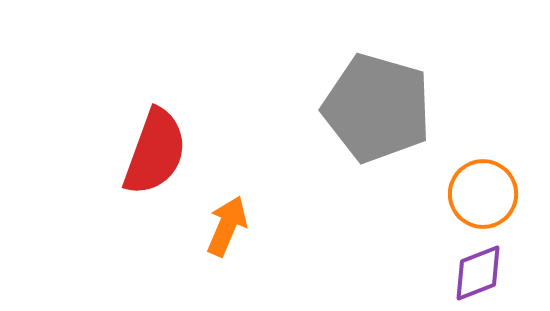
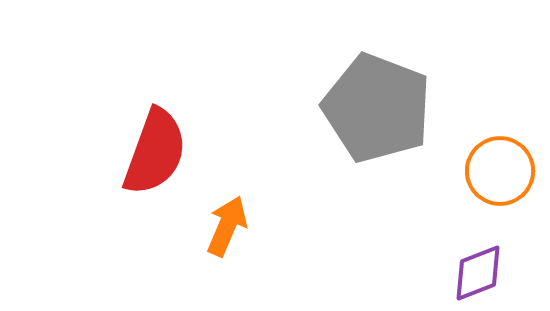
gray pentagon: rotated 5 degrees clockwise
orange circle: moved 17 px right, 23 px up
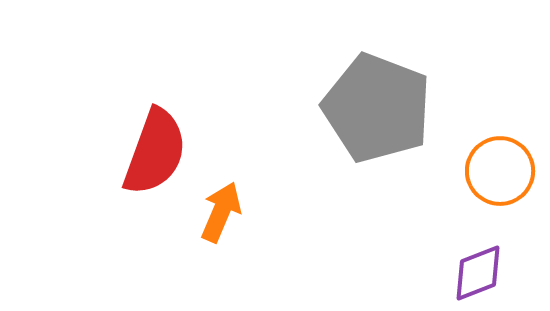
orange arrow: moved 6 px left, 14 px up
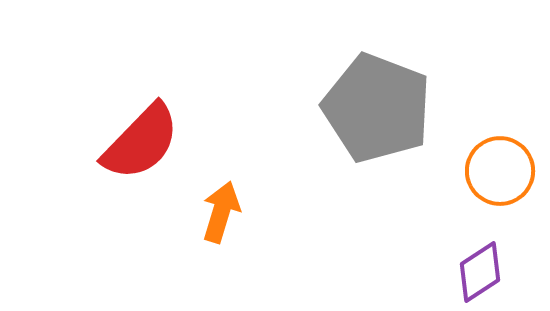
red semicircle: moved 14 px left, 10 px up; rotated 24 degrees clockwise
orange arrow: rotated 6 degrees counterclockwise
purple diamond: moved 2 px right, 1 px up; rotated 12 degrees counterclockwise
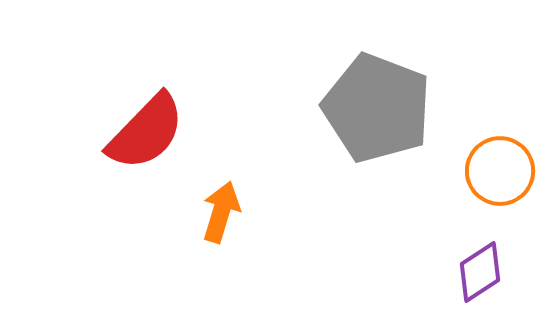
red semicircle: moved 5 px right, 10 px up
